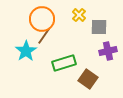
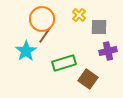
brown line: moved 1 px right, 1 px up
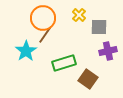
orange circle: moved 1 px right, 1 px up
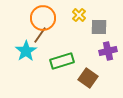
brown line: moved 5 px left
green rectangle: moved 2 px left, 2 px up
brown square: moved 1 px up
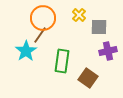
green rectangle: rotated 65 degrees counterclockwise
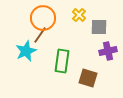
cyan star: rotated 10 degrees clockwise
brown square: rotated 18 degrees counterclockwise
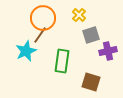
gray square: moved 8 px left, 8 px down; rotated 18 degrees counterclockwise
brown square: moved 3 px right, 4 px down
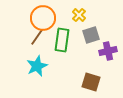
brown line: moved 3 px left, 2 px down
cyan star: moved 11 px right, 15 px down
green rectangle: moved 21 px up
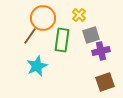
brown line: moved 7 px left, 1 px up
purple cross: moved 7 px left
brown square: moved 14 px right; rotated 36 degrees counterclockwise
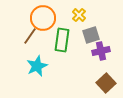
brown square: moved 1 px right, 1 px down; rotated 24 degrees counterclockwise
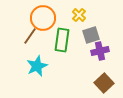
purple cross: moved 1 px left
brown square: moved 2 px left
